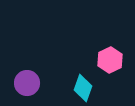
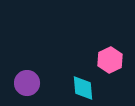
cyan diamond: rotated 24 degrees counterclockwise
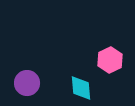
cyan diamond: moved 2 px left
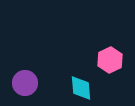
purple circle: moved 2 px left
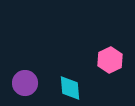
cyan diamond: moved 11 px left
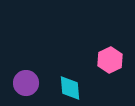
purple circle: moved 1 px right
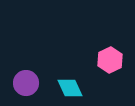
cyan diamond: rotated 20 degrees counterclockwise
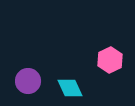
purple circle: moved 2 px right, 2 px up
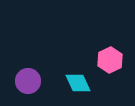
cyan diamond: moved 8 px right, 5 px up
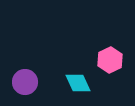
purple circle: moved 3 px left, 1 px down
